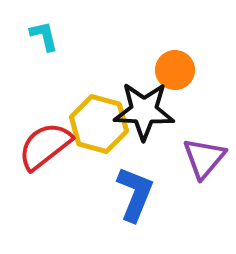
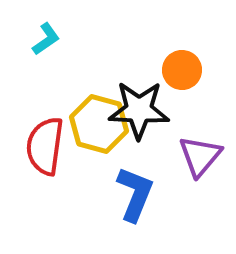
cyan L-shape: moved 2 px right, 3 px down; rotated 68 degrees clockwise
orange circle: moved 7 px right
black star: moved 5 px left, 1 px up
red semicircle: rotated 44 degrees counterclockwise
purple triangle: moved 4 px left, 2 px up
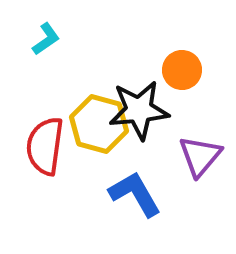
black star: rotated 8 degrees counterclockwise
blue L-shape: rotated 52 degrees counterclockwise
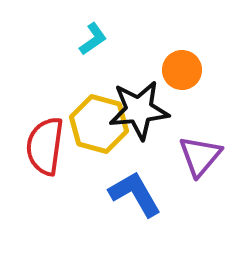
cyan L-shape: moved 47 px right
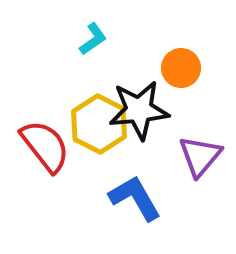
orange circle: moved 1 px left, 2 px up
yellow hexagon: rotated 12 degrees clockwise
red semicircle: rotated 134 degrees clockwise
blue L-shape: moved 4 px down
